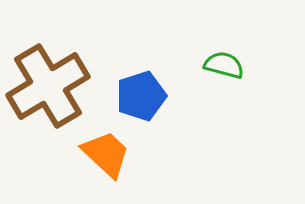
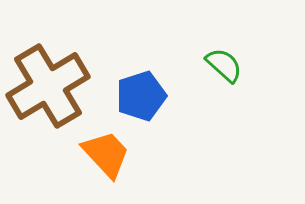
green semicircle: rotated 27 degrees clockwise
orange trapezoid: rotated 4 degrees clockwise
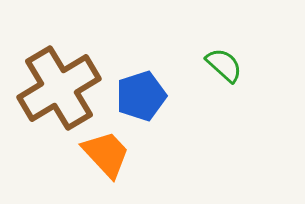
brown cross: moved 11 px right, 2 px down
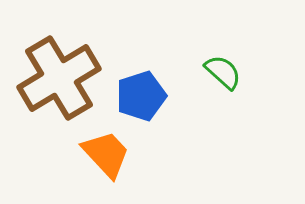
green semicircle: moved 1 px left, 7 px down
brown cross: moved 10 px up
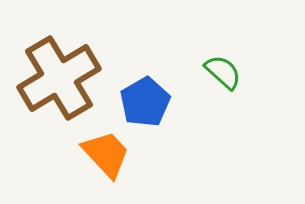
blue pentagon: moved 4 px right, 6 px down; rotated 12 degrees counterclockwise
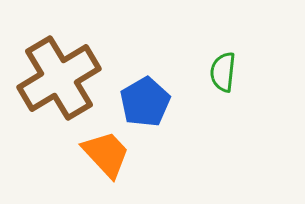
green semicircle: rotated 126 degrees counterclockwise
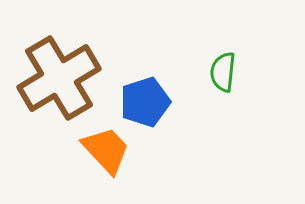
blue pentagon: rotated 12 degrees clockwise
orange trapezoid: moved 4 px up
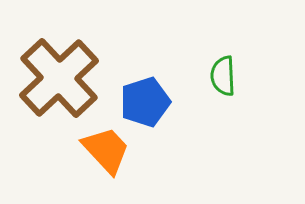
green semicircle: moved 4 px down; rotated 9 degrees counterclockwise
brown cross: rotated 12 degrees counterclockwise
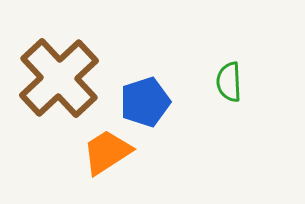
green semicircle: moved 6 px right, 6 px down
orange trapezoid: moved 1 px right, 2 px down; rotated 80 degrees counterclockwise
